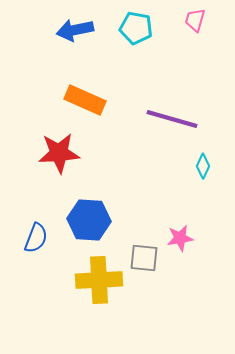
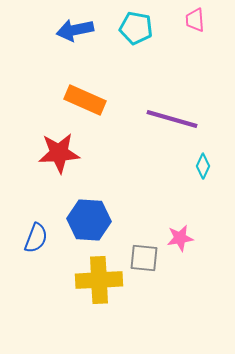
pink trapezoid: rotated 20 degrees counterclockwise
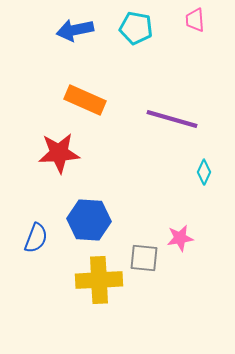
cyan diamond: moved 1 px right, 6 px down
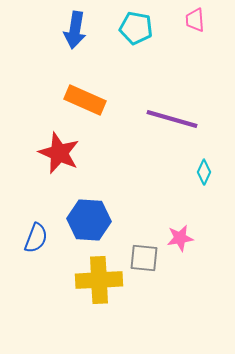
blue arrow: rotated 69 degrees counterclockwise
red star: rotated 27 degrees clockwise
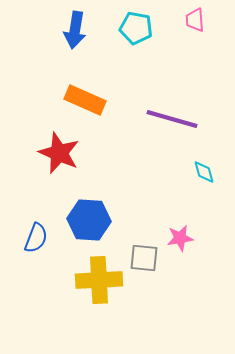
cyan diamond: rotated 40 degrees counterclockwise
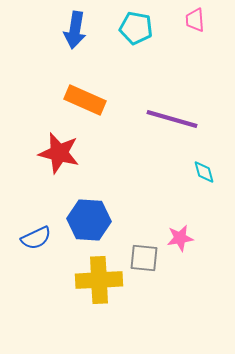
red star: rotated 9 degrees counterclockwise
blue semicircle: rotated 44 degrees clockwise
